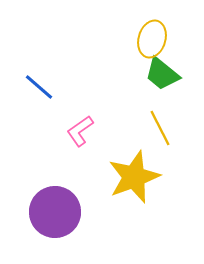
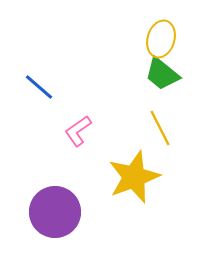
yellow ellipse: moved 9 px right
pink L-shape: moved 2 px left
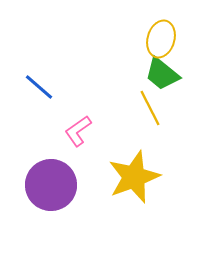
yellow line: moved 10 px left, 20 px up
purple circle: moved 4 px left, 27 px up
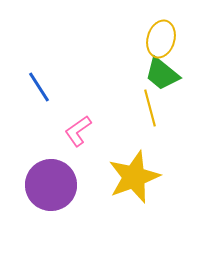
blue line: rotated 16 degrees clockwise
yellow line: rotated 12 degrees clockwise
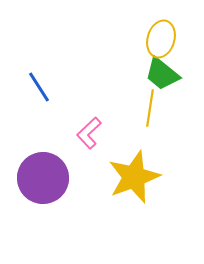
yellow line: rotated 24 degrees clockwise
pink L-shape: moved 11 px right, 2 px down; rotated 8 degrees counterclockwise
purple circle: moved 8 px left, 7 px up
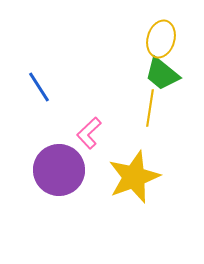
purple circle: moved 16 px right, 8 px up
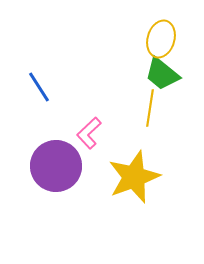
purple circle: moved 3 px left, 4 px up
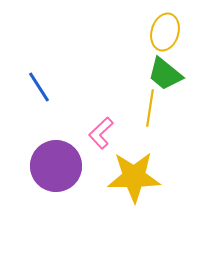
yellow ellipse: moved 4 px right, 7 px up
green trapezoid: moved 3 px right
pink L-shape: moved 12 px right
yellow star: rotated 20 degrees clockwise
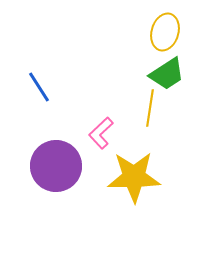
green trapezoid: moved 2 px right; rotated 72 degrees counterclockwise
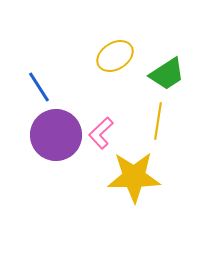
yellow ellipse: moved 50 px left, 24 px down; rotated 42 degrees clockwise
yellow line: moved 8 px right, 13 px down
purple circle: moved 31 px up
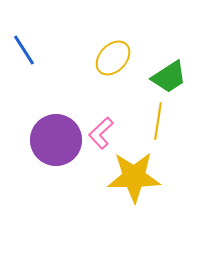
yellow ellipse: moved 2 px left, 2 px down; rotated 15 degrees counterclockwise
green trapezoid: moved 2 px right, 3 px down
blue line: moved 15 px left, 37 px up
purple circle: moved 5 px down
